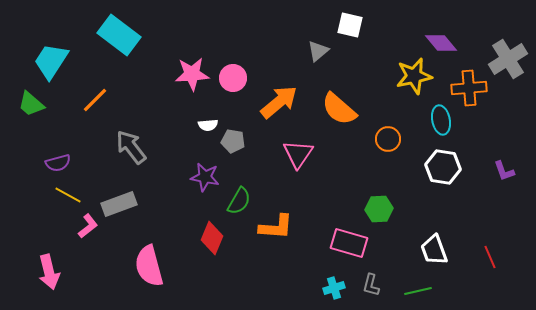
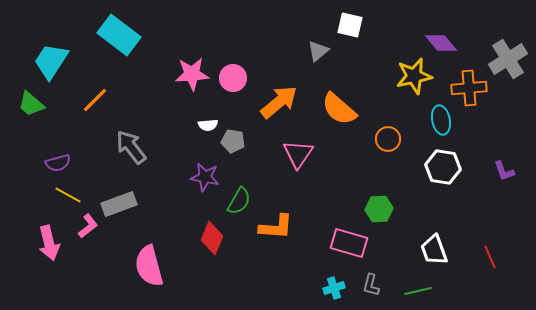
pink arrow: moved 29 px up
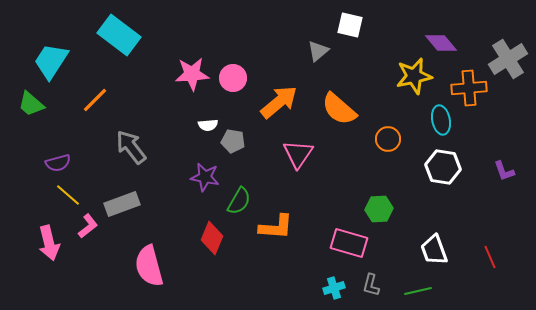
yellow line: rotated 12 degrees clockwise
gray rectangle: moved 3 px right
